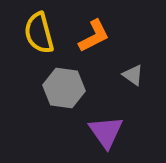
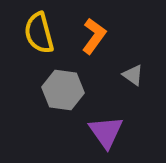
orange L-shape: rotated 27 degrees counterclockwise
gray hexagon: moved 1 px left, 2 px down
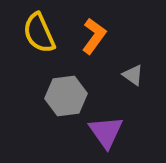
yellow semicircle: rotated 9 degrees counterclockwise
gray hexagon: moved 3 px right, 6 px down; rotated 15 degrees counterclockwise
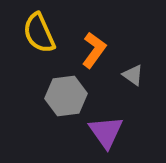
orange L-shape: moved 14 px down
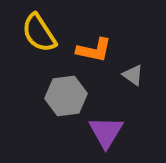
yellow semicircle: rotated 9 degrees counterclockwise
orange L-shape: rotated 66 degrees clockwise
purple triangle: rotated 6 degrees clockwise
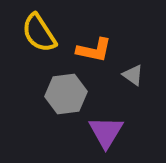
gray hexagon: moved 2 px up
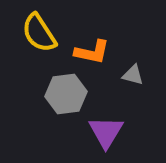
orange L-shape: moved 2 px left, 2 px down
gray triangle: rotated 20 degrees counterclockwise
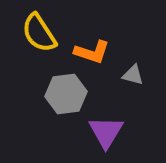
orange L-shape: rotated 6 degrees clockwise
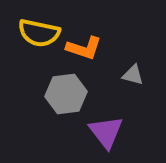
yellow semicircle: rotated 45 degrees counterclockwise
orange L-shape: moved 8 px left, 4 px up
purple triangle: rotated 9 degrees counterclockwise
